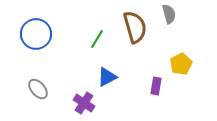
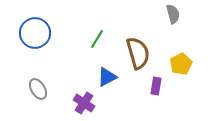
gray semicircle: moved 4 px right
brown semicircle: moved 3 px right, 26 px down
blue circle: moved 1 px left, 1 px up
gray ellipse: rotated 10 degrees clockwise
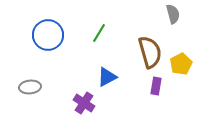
blue circle: moved 13 px right, 2 px down
green line: moved 2 px right, 6 px up
brown semicircle: moved 12 px right, 1 px up
gray ellipse: moved 8 px left, 2 px up; rotated 65 degrees counterclockwise
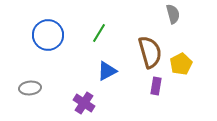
blue triangle: moved 6 px up
gray ellipse: moved 1 px down
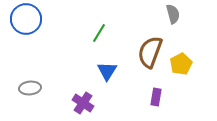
blue circle: moved 22 px left, 16 px up
brown semicircle: rotated 144 degrees counterclockwise
blue triangle: rotated 30 degrees counterclockwise
purple rectangle: moved 11 px down
purple cross: moved 1 px left
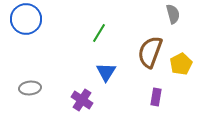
blue triangle: moved 1 px left, 1 px down
purple cross: moved 1 px left, 3 px up
